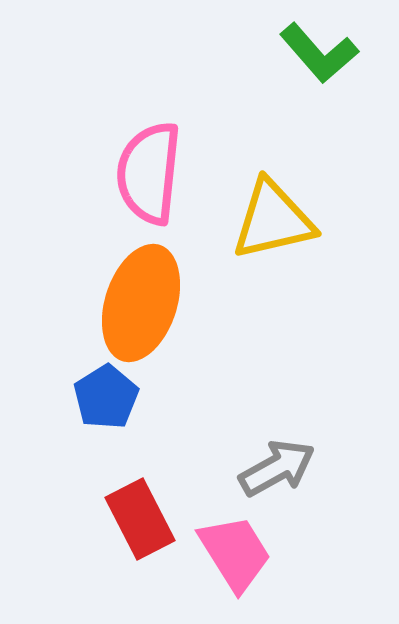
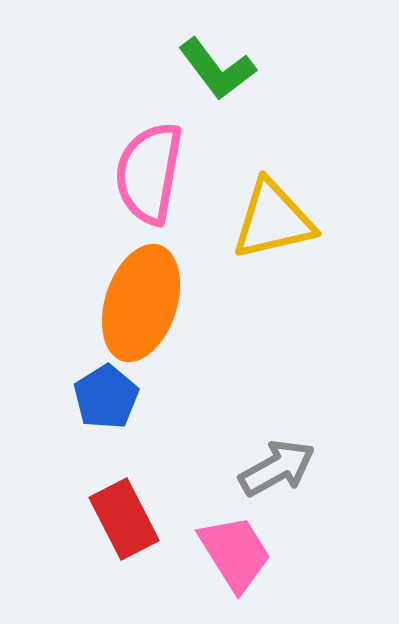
green L-shape: moved 102 px left, 16 px down; rotated 4 degrees clockwise
pink semicircle: rotated 4 degrees clockwise
red rectangle: moved 16 px left
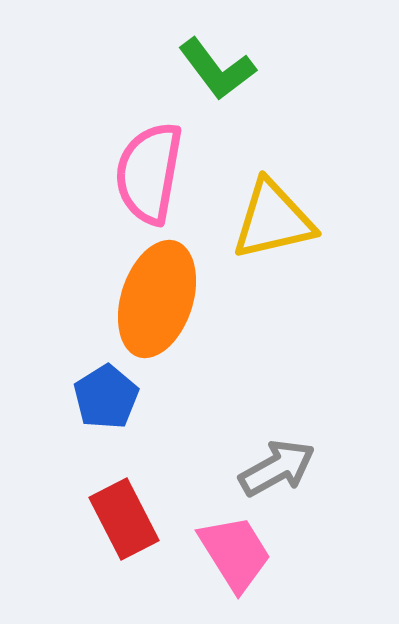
orange ellipse: moved 16 px right, 4 px up
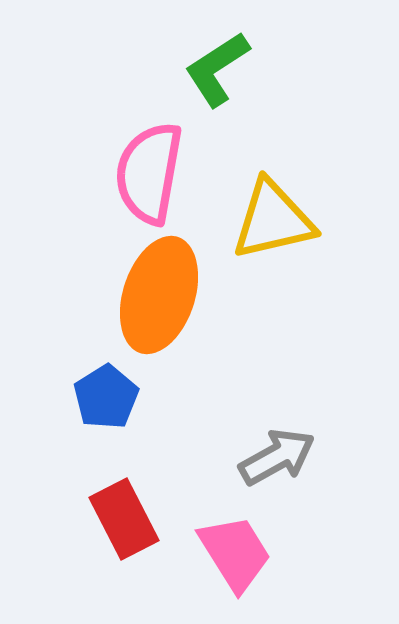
green L-shape: rotated 94 degrees clockwise
orange ellipse: moved 2 px right, 4 px up
gray arrow: moved 11 px up
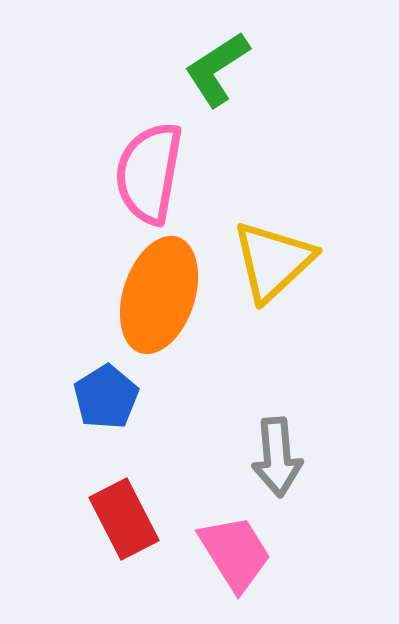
yellow triangle: moved 41 px down; rotated 30 degrees counterclockwise
gray arrow: rotated 114 degrees clockwise
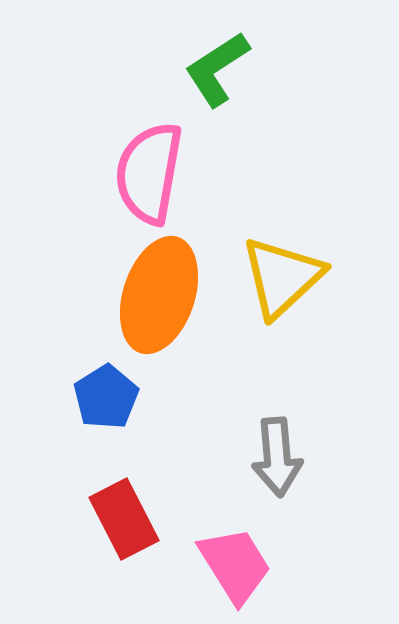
yellow triangle: moved 9 px right, 16 px down
pink trapezoid: moved 12 px down
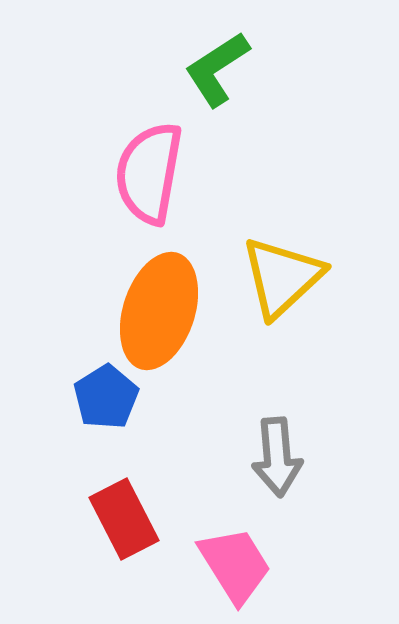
orange ellipse: moved 16 px down
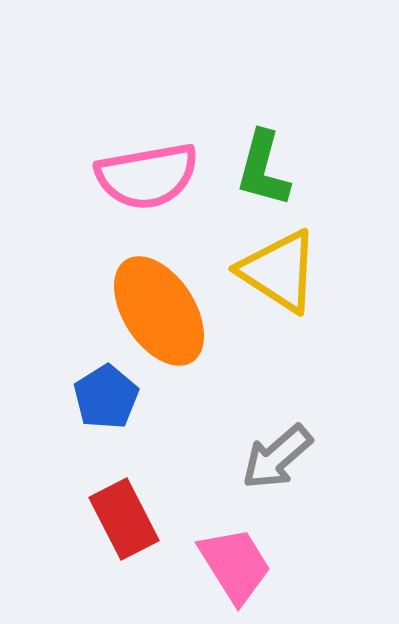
green L-shape: moved 46 px right, 100 px down; rotated 42 degrees counterclockwise
pink semicircle: moved 2 px left, 3 px down; rotated 110 degrees counterclockwise
yellow triangle: moved 3 px left, 6 px up; rotated 44 degrees counterclockwise
orange ellipse: rotated 51 degrees counterclockwise
gray arrow: rotated 54 degrees clockwise
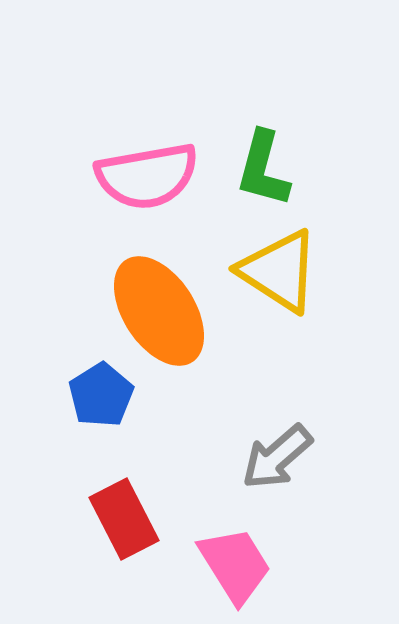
blue pentagon: moved 5 px left, 2 px up
